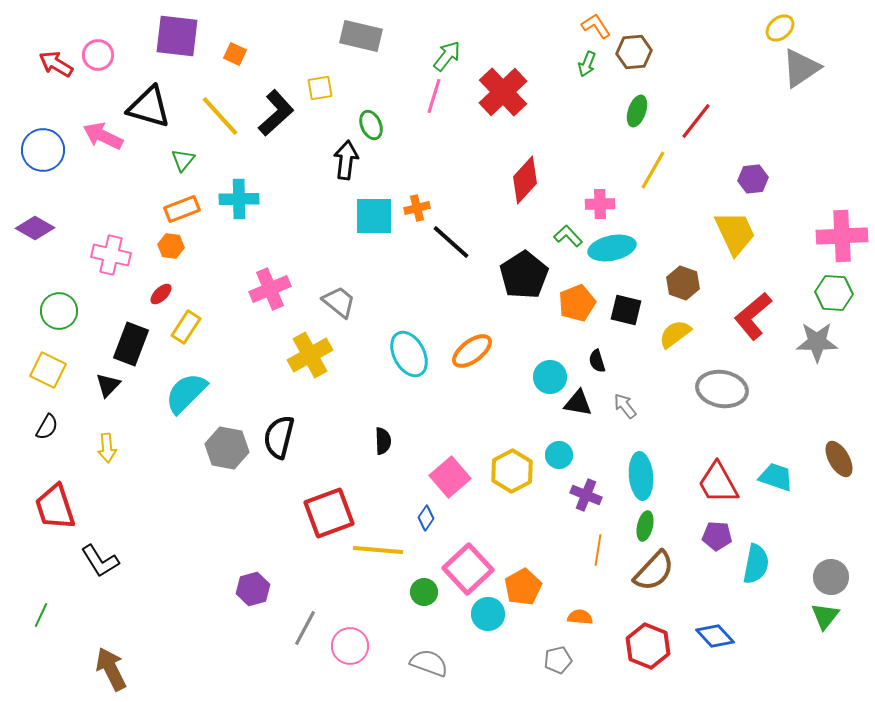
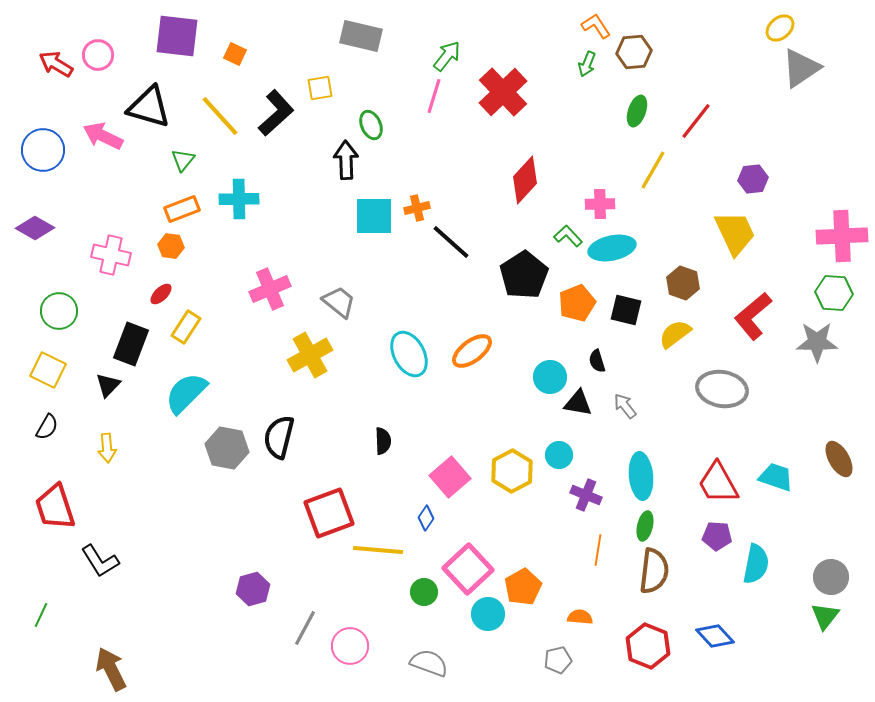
black arrow at (346, 160): rotated 9 degrees counterclockwise
brown semicircle at (654, 571): rotated 36 degrees counterclockwise
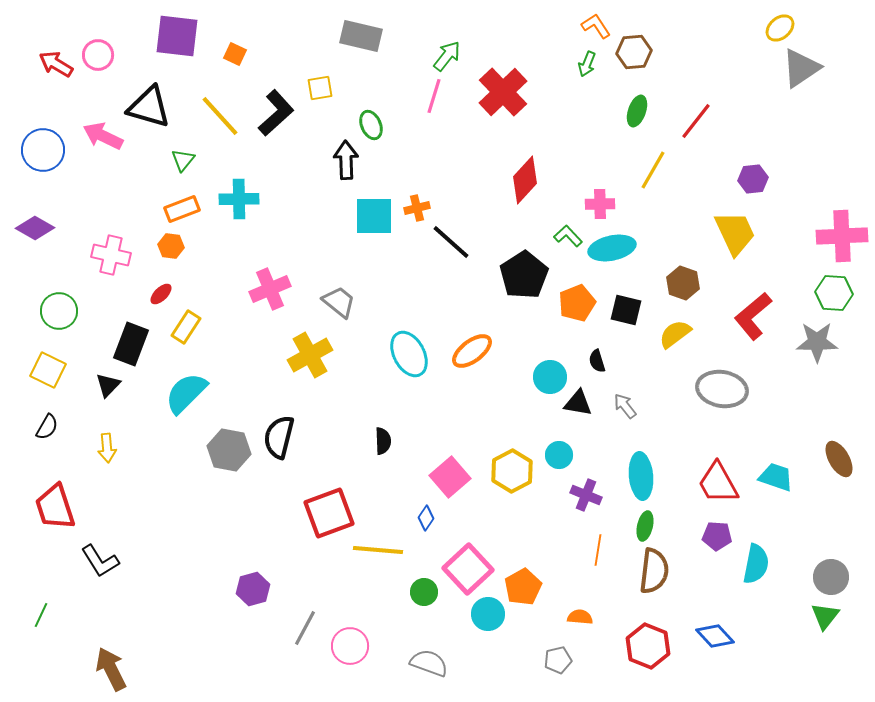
gray hexagon at (227, 448): moved 2 px right, 2 px down
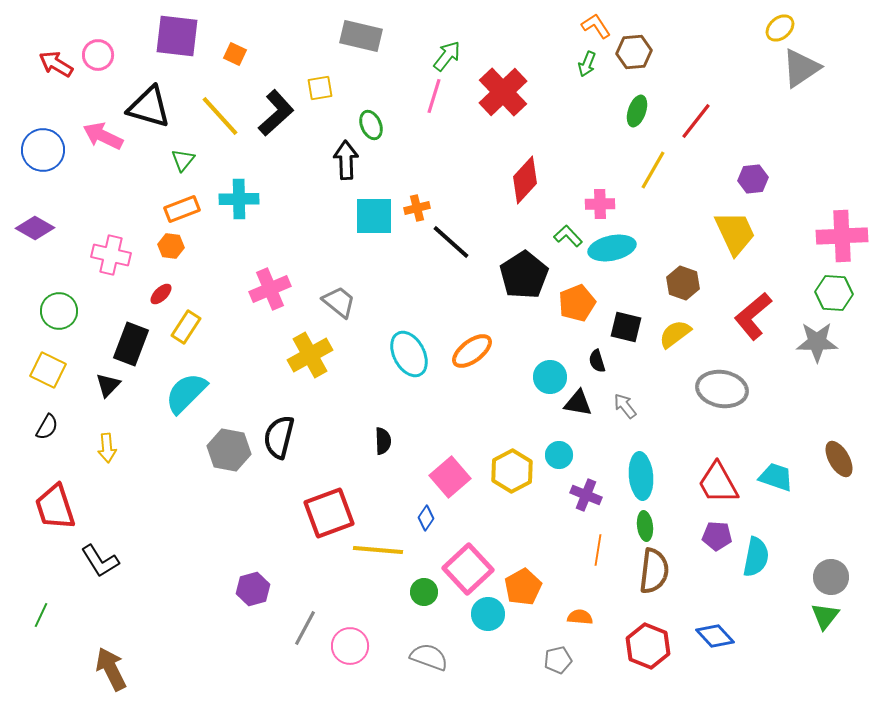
black square at (626, 310): moved 17 px down
green ellipse at (645, 526): rotated 20 degrees counterclockwise
cyan semicircle at (756, 564): moved 7 px up
gray semicircle at (429, 663): moved 6 px up
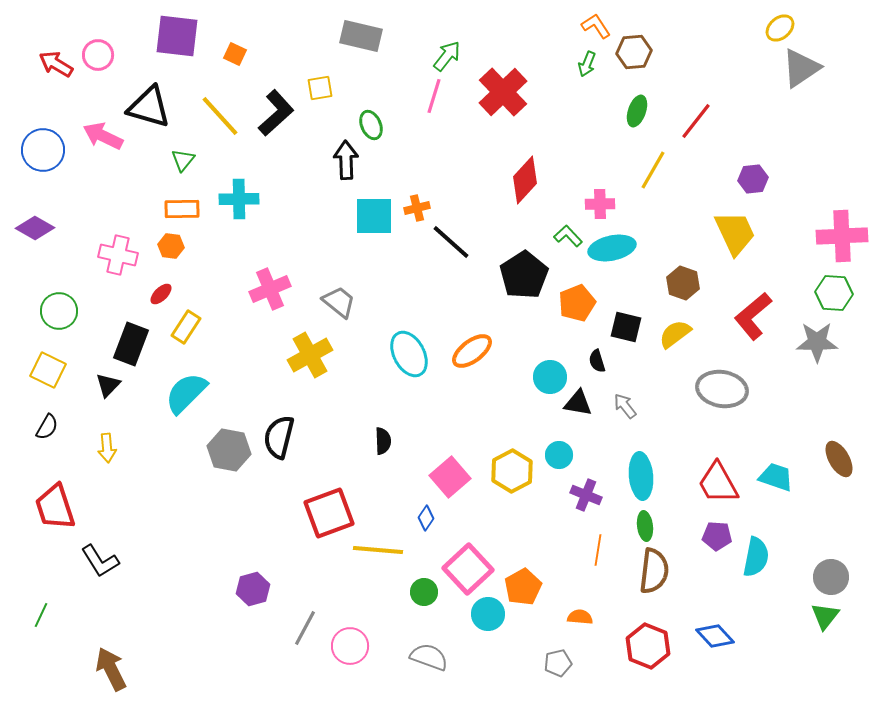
orange rectangle at (182, 209): rotated 20 degrees clockwise
pink cross at (111, 255): moved 7 px right
gray pentagon at (558, 660): moved 3 px down
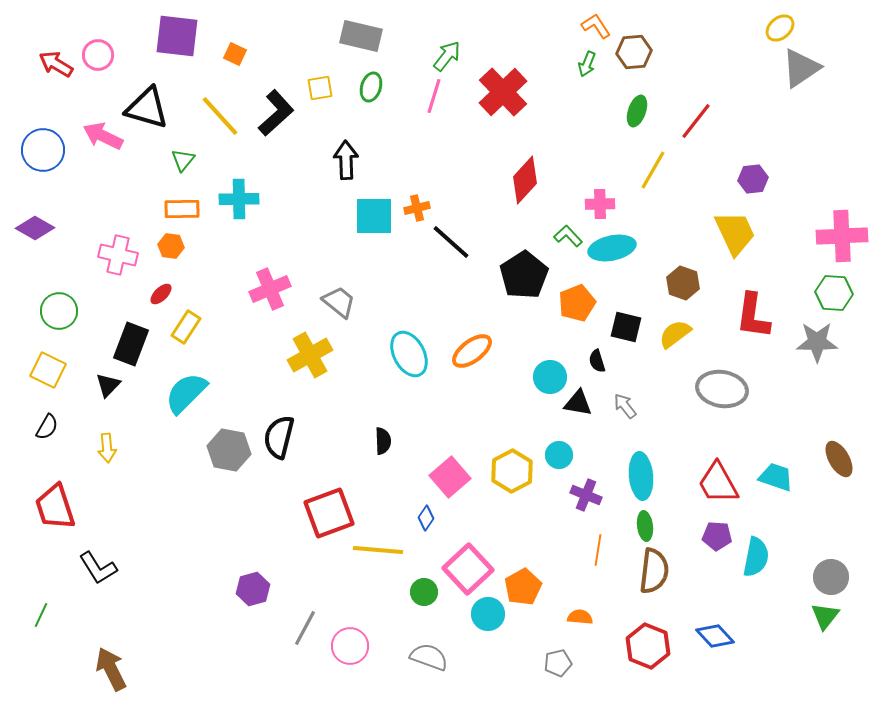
black triangle at (149, 107): moved 2 px left, 1 px down
green ellipse at (371, 125): moved 38 px up; rotated 40 degrees clockwise
red L-shape at (753, 316): rotated 42 degrees counterclockwise
black L-shape at (100, 561): moved 2 px left, 7 px down
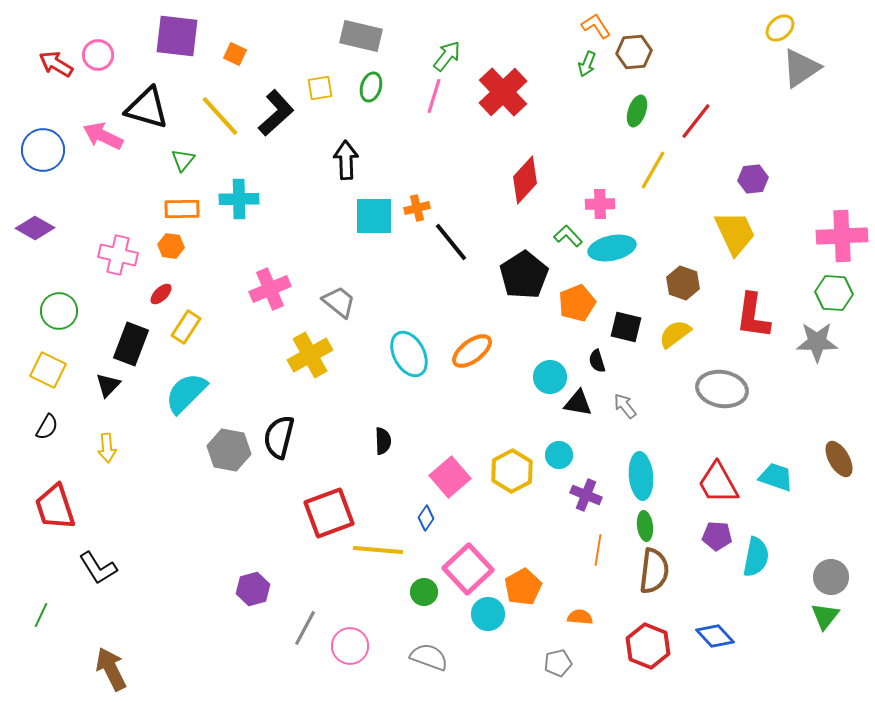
black line at (451, 242): rotated 9 degrees clockwise
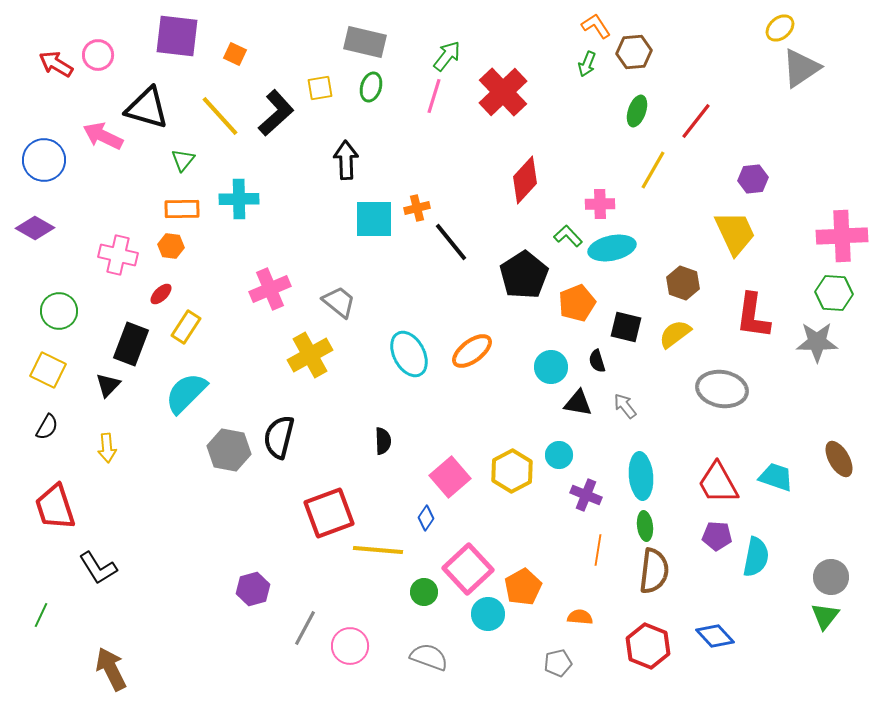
gray rectangle at (361, 36): moved 4 px right, 6 px down
blue circle at (43, 150): moved 1 px right, 10 px down
cyan square at (374, 216): moved 3 px down
cyan circle at (550, 377): moved 1 px right, 10 px up
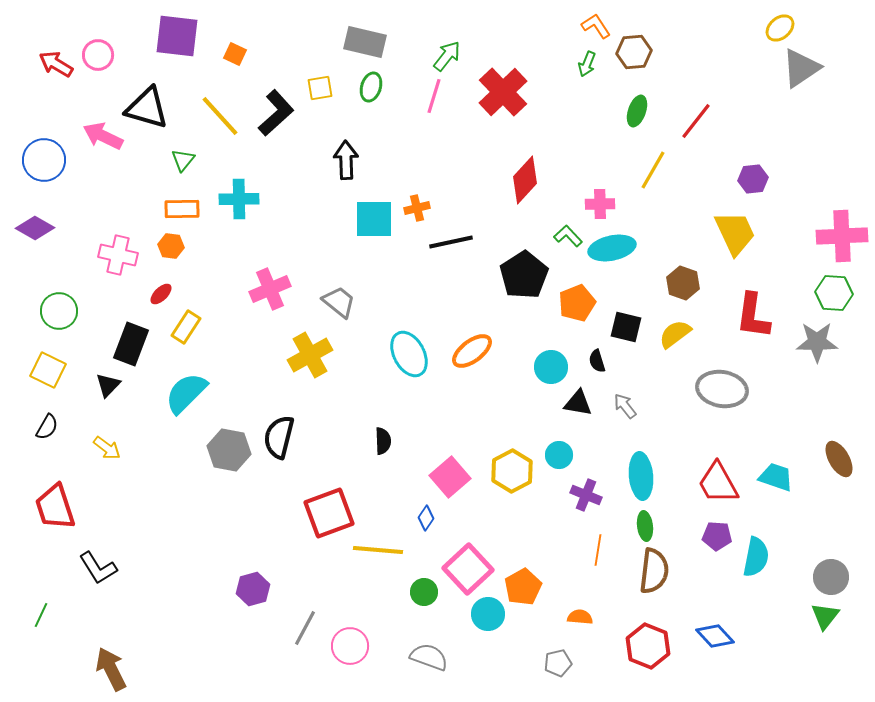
black line at (451, 242): rotated 63 degrees counterclockwise
yellow arrow at (107, 448): rotated 48 degrees counterclockwise
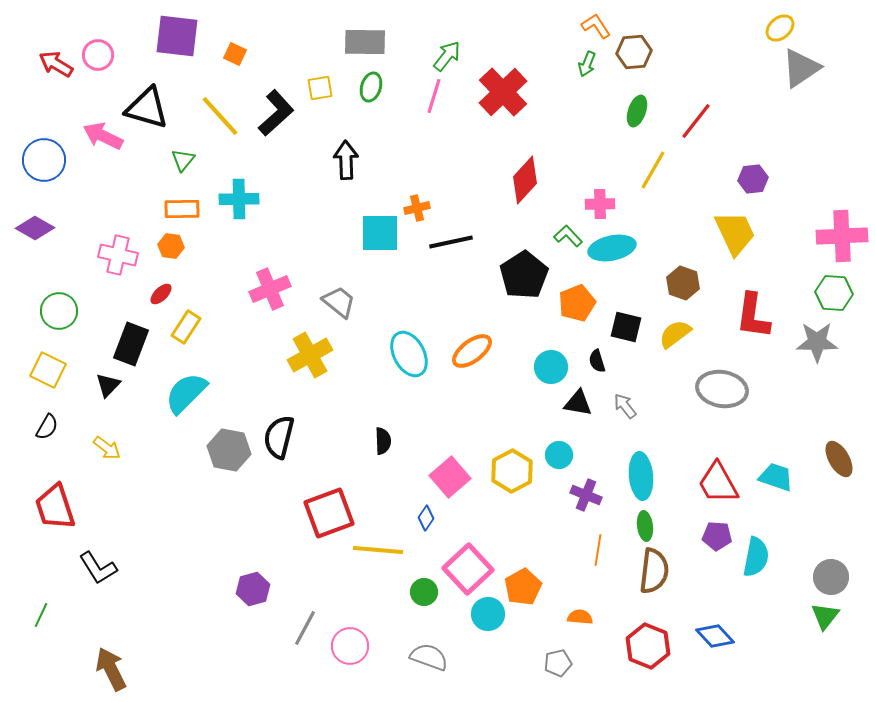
gray rectangle at (365, 42): rotated 12 degrees counterclockwise
cyan square at (374, 219): moved 6 px right, 14 px down
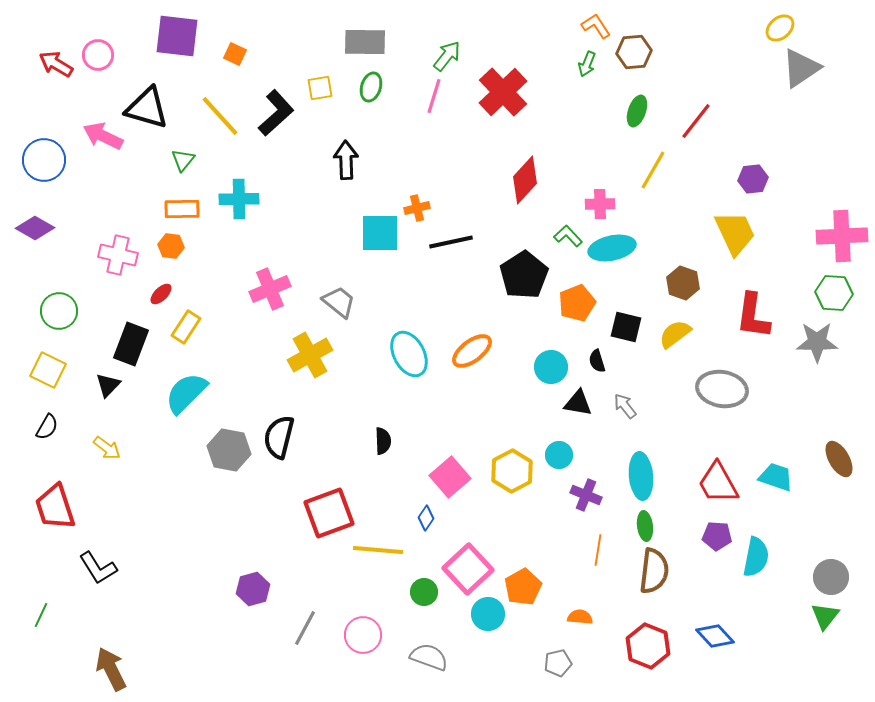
pink circle at (350, 646): moved 13 px right, 11 px up
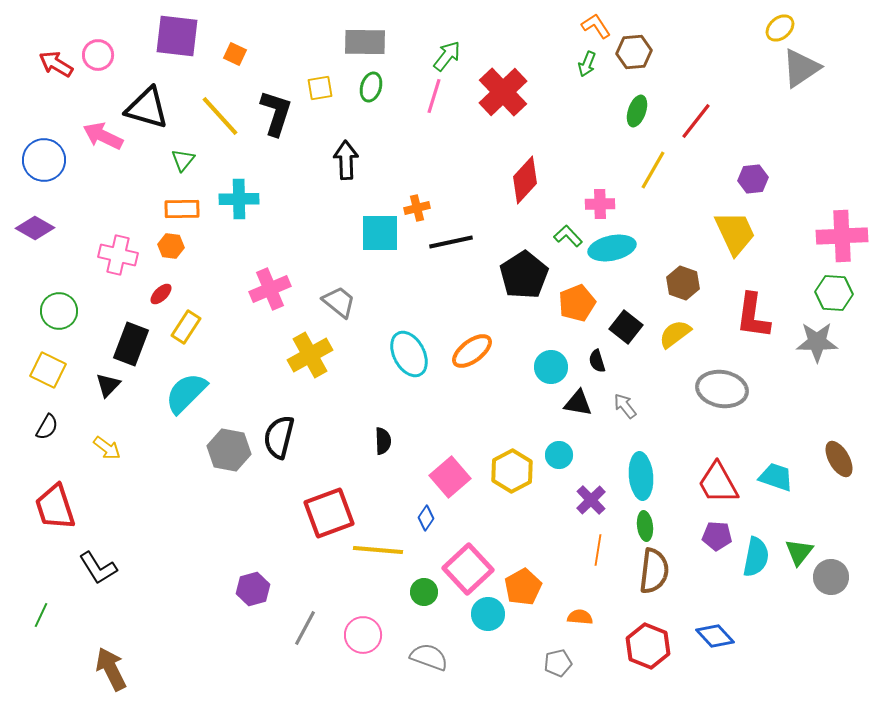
black L-shape at (276, 113): rotated 30 degrees counterclockwise
black square at (626, 327): rotated 24 degrees clockwise
purple cross at (586, 495): moved 5 px right, 5 px down; rotated 24 degrees clockwise
green triangle at (825, 616): moved 26 px left, 64 px up
